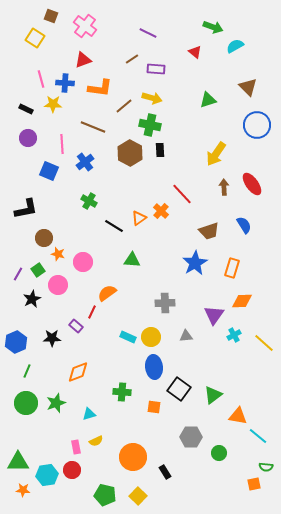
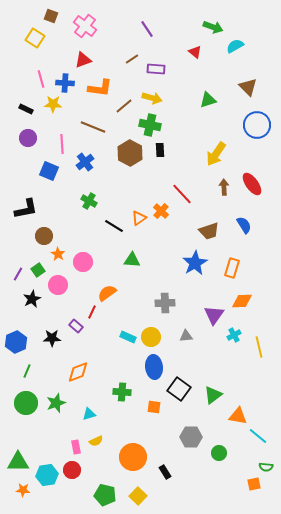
purple line at (148, 33): moved 1 px left, 4 px up; rotated 30 degrees clockwise
brown circle at (44, 238): moved 2 px up
orange star at (58, 254): rotated 16 degrees clockwise
yellow line at (264, 343): moved 5 px left, 4 px down; rotated 35 degrees clockwise
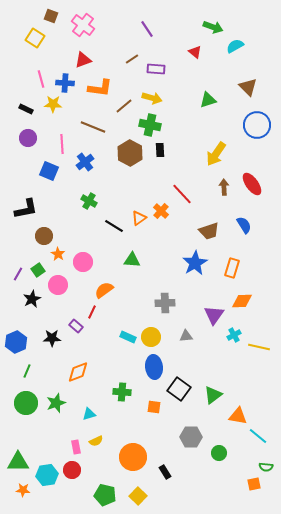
pink cross at (85, 26): moved 2 px left, 1 px up
orange semicircle at (107, 293): moved 3 px left, 3 px up
yellow line at (259, 347): rotated 65 degrees counterclockwise
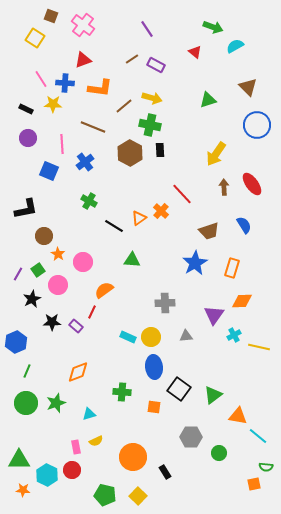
purple rectangle at (156, 69): moved 4 px up; rotated 24 degrees clockwise
pink line at (41, 79): rotated 18 degrees counterclockwise
black star at (52, 338): moved 16 px up
green triangle at (18, 462): moved 1 px right, 2 px up
cyan hexagon at (47, 475): rotated 25 degrees counterclockwise
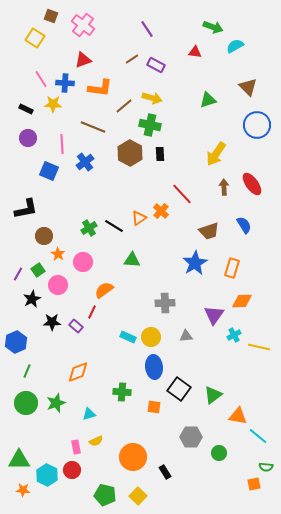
red triangle at (195, 52): rotated 32 degrees counterclockwise
black rectangle at (160, 150): moved 4 px down
green cross at (89, 201): moved 27 px down; rotated 28 degrees clockwise
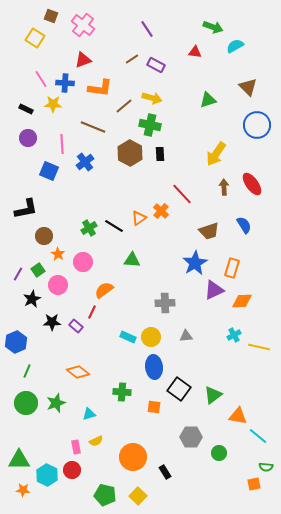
purple triangle at (214, 315): moved 25 px up; rotated 30 degrees clockwise
orange diamond at (78, 372): rotated 60 degrees clockwise
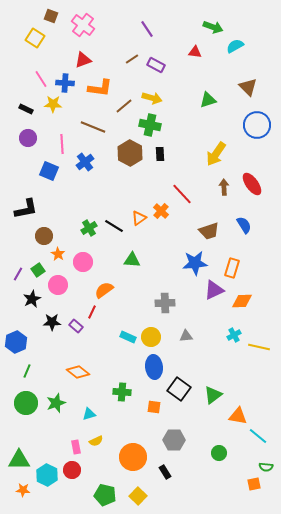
blue star at (195, 263): rotated 25 degrees clockwise
gray hexagon at (191, 437): moved 17 px left, 3 px down
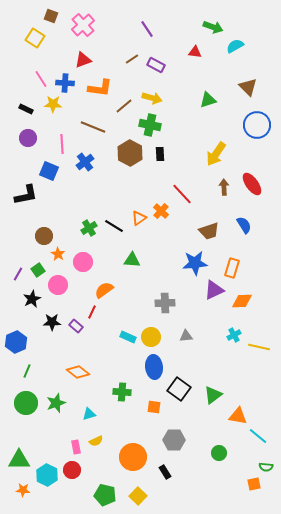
pink cross at (83, 25): rotated 10 degrees clockwise
black L-shape at (26, 209): moved 14 px up
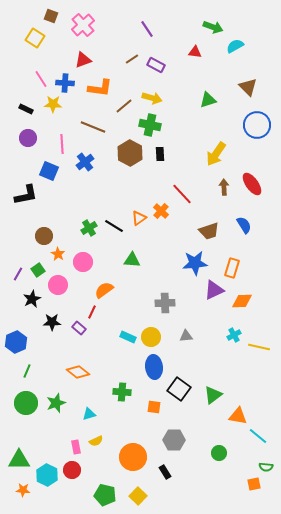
purple rectangle at (76, 326): moved 3 px right, 2 px down
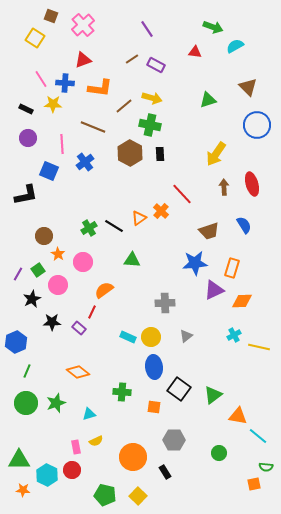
red ellipse at (252, 184): rotated 20 degrees clockwise
gray triangle at (186, 336): rotated 32 degrees counterclockwise
